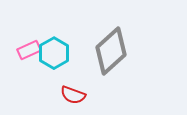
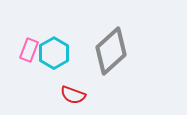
pink rectangle: rotated 45 degrees counterclockwise
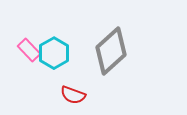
pink rectangle: rotated 65 degrees counterclockwise
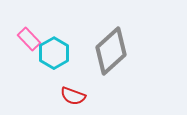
pink rectangle: moved 11 px up
red semicircle: moved 1 px down
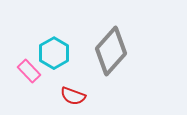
pink rectangle: moved 32 px down
gray diamond: rotated 6 degrees counterclockwise
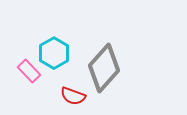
gray diamond: moved 7 px left, 17 px down
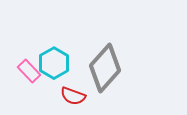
cyan hexagon: moved 10 px down
gray diamond: moved 1 px right
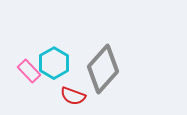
gray diamond: moved 2 px left, 1 px down
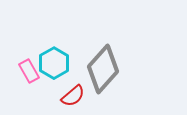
pink rectangle: rotated 15 degrees clockwise
red semicircle: rotated 60 degrees counterclockwise
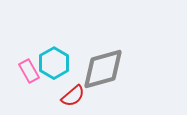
gray diamond: rotated 33 degrees clockwise
